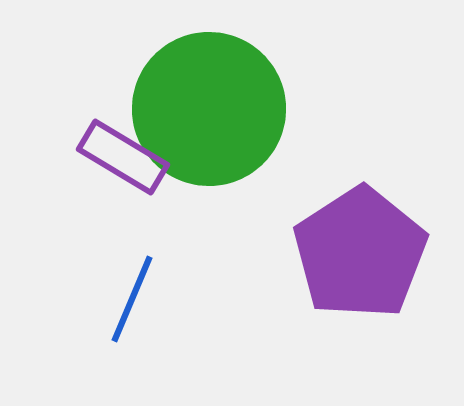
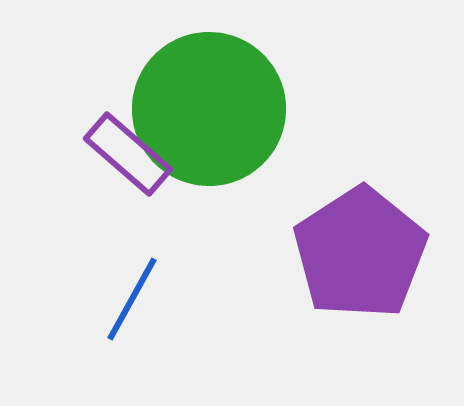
purple rectangle: moved 5 px right, 3 px up; rotated 10 degrees clockwise
blue line: rotated 6 degrees clockwise
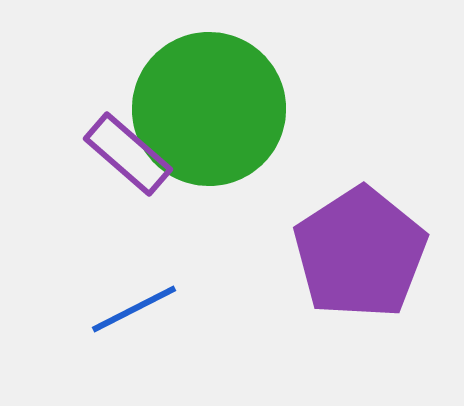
blue line: moved 2 px right, 10 px down; rotated 34 degrees clockwise
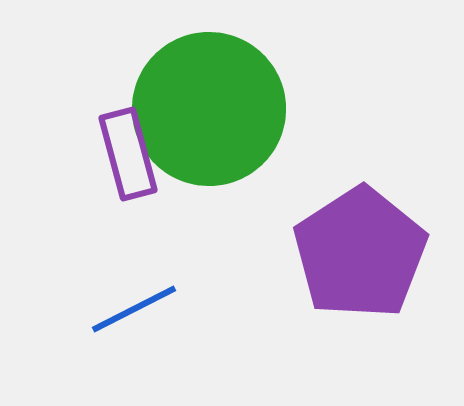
purple rectangle: rotated 34 degrees clockwise
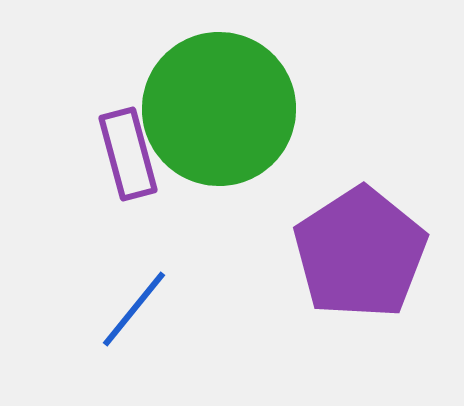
green circle: moved 10 px right
blue line: rotated 24 degrees counterclockwise
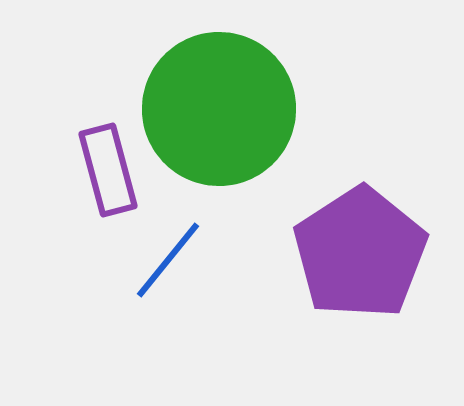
purple rectangle: moved 20 px left, 16 px down
blue line: moved 34 px right, 49 px up
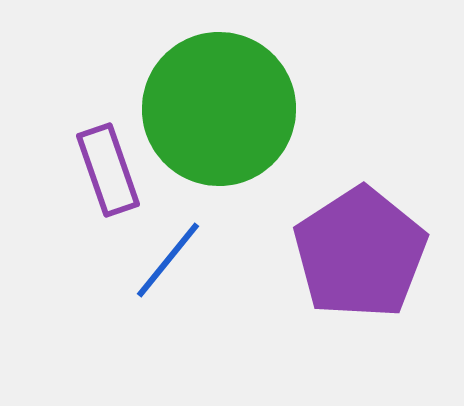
purple rectangle: rotated 4 degrees counterclockwise
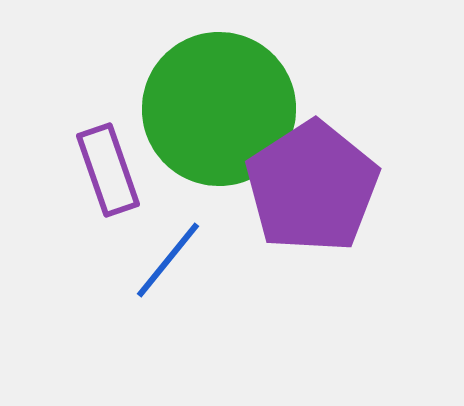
purple pentagon: moved 48 px left, 66 px up
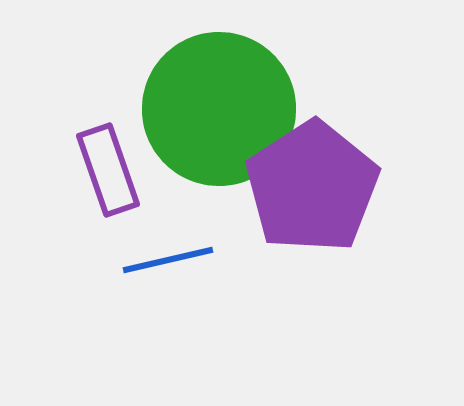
blue line: rotated 38 degrees clockwise
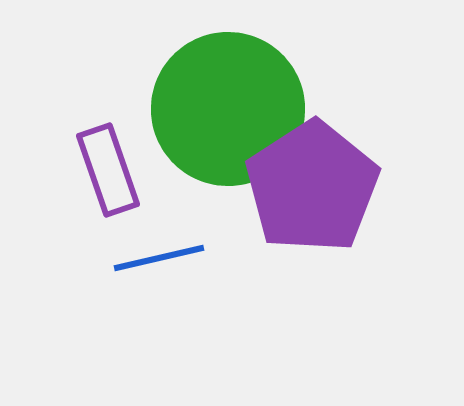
green circle: moved 9 px right
blue line: moved 9 px left, 2 px up
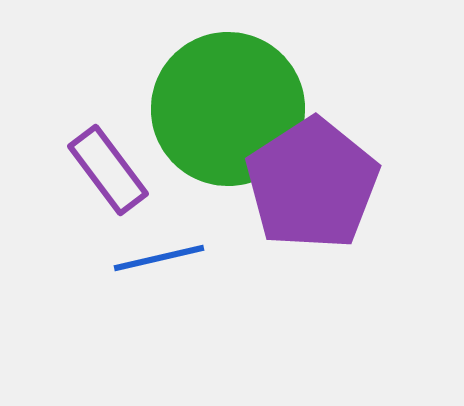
purple rectangle: rotated 18 degrees counterclockwise
purple pentagon: moved 3 px up
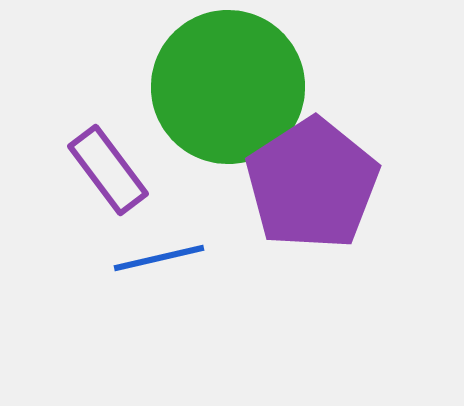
green circle: moved 22 px up
